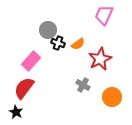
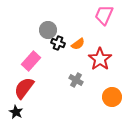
red star: rotated 10 degrees counterclockwise
gray cross: moved 7 px left, 5 px up
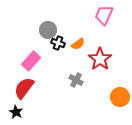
orange circle: moved 8 px right
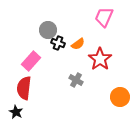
pink trapezoid: moved 2 px down
red semicircle: rotated 30 degrees counterclockwise
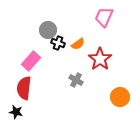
black star: rotated 16 degrees counterclockwise
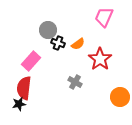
gray cross: moved 1 px left, 2 px down
black star: moved 3 px right, 8 px up; rotated 24 degrees counterclockwise
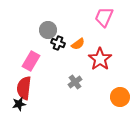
pink rectangle: rotated 12 degrees counterclockwise
gray cross: rotated 24 degrees clockwise
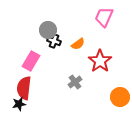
black cross: moved 4 px left, 2 px up
red star: moved 2 px down
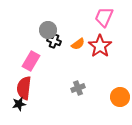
red star: moved 15 px up
gray cross: moved 3 px right, 6 px down; rotated 16 degrees clockwise
